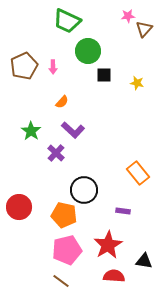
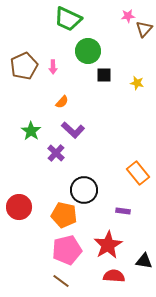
green trapezoid: moved 1 px right, 2 px up
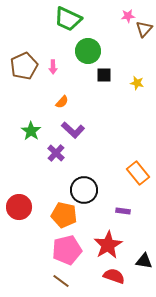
red semicircle: rotated 15 degrees clockwise
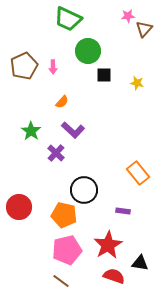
black triangle: moved 4 px left, 2 px down
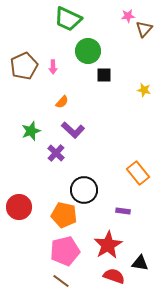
yellow star: moved 7 px right, 7 px down
green star: rotated 18 degrees clockwise
pink pentagon: moved 2 px left, 1 px down
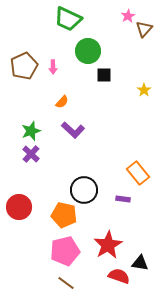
pink star: rotated 24 degrees counterclockwise
yellow star: rotated 24 degrees clockwise
purple cross: moved 25 px left, 1 px down
purple rectangle: moved 12 px up
red semicircle: moved 5 px right
brown line: moved 5 px right, 2 px down
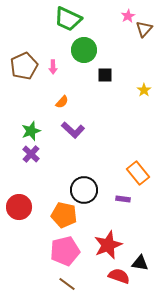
green circle: moved 4 px left, 1 px up
black square: moved 1 px right
red star: rotated 8 degrees clockwise
brown line: moved 1 px right, 1 px down
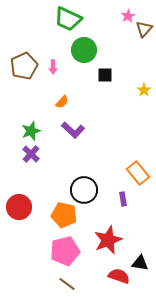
purple rectangle: rotated 72 degrees clockwise
red star: moved 5 px up
